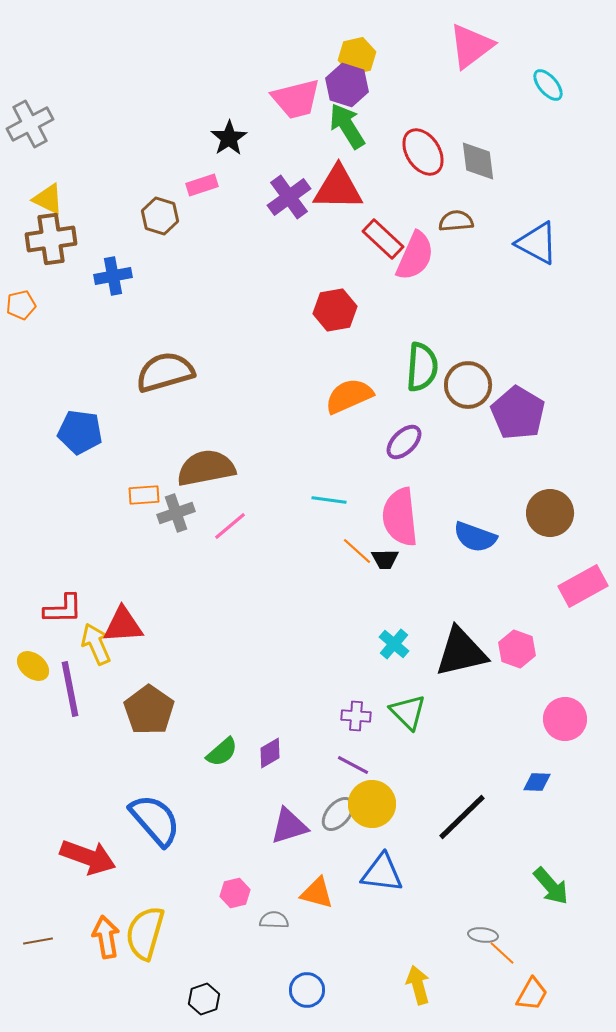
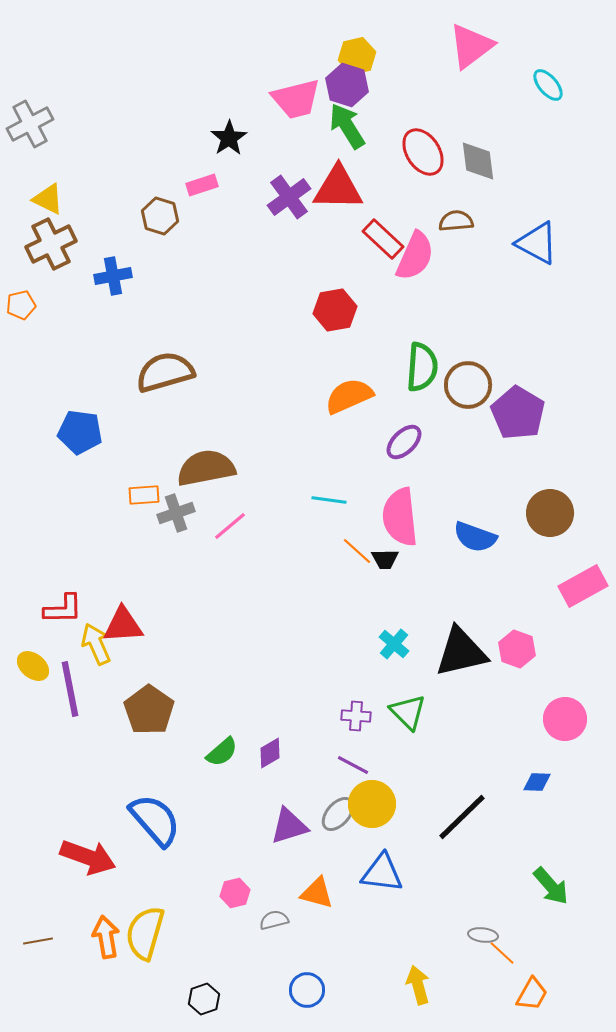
brown cross at (51, 239): moved 5 px down; rotated 18 degrees counterclockwise
gray semicircle at (274, 920): rotated 16 degrees counterclockwise
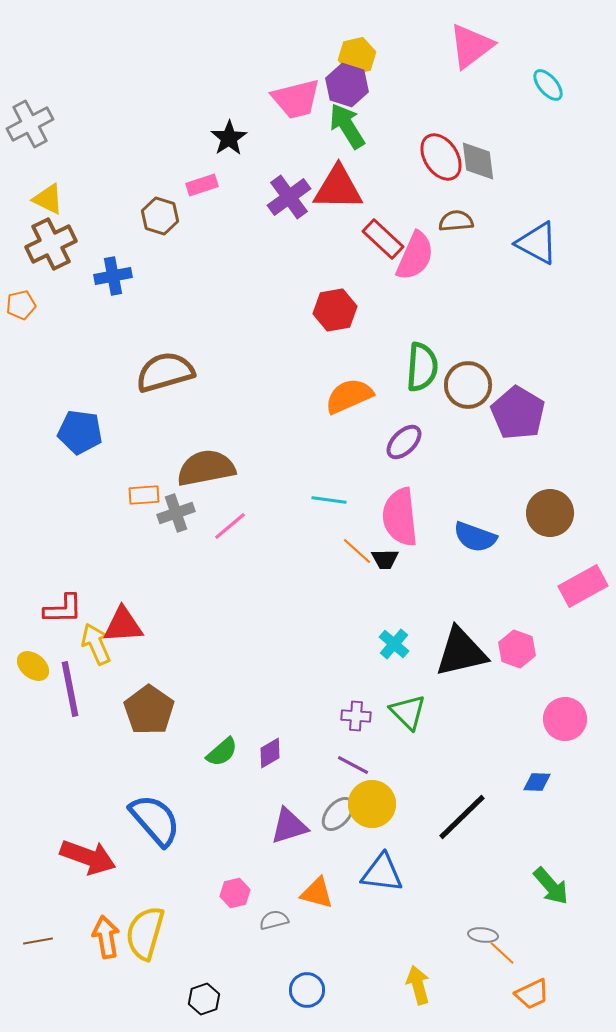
red ellipse at (423, 152): moved 18 px right, 5 px down
orange trapezoid at (532, 994): rotated 36 degrees clockwise
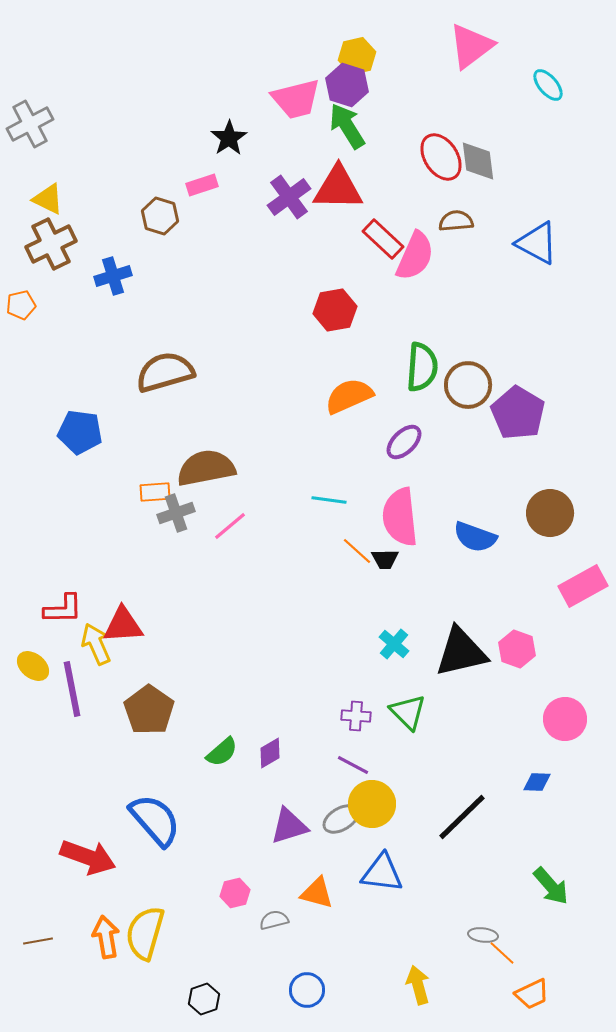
blue cross at (113, 276): rotated 6 degrees counterclockwise
orange rectangle at (144, 495): moved 11 px right, 3 px up
purple line at (70, 689): moved 2 px right
gray ellipse at (338, 814): moved 3 px right, 5 px down; rotated 18 degrees clockwise
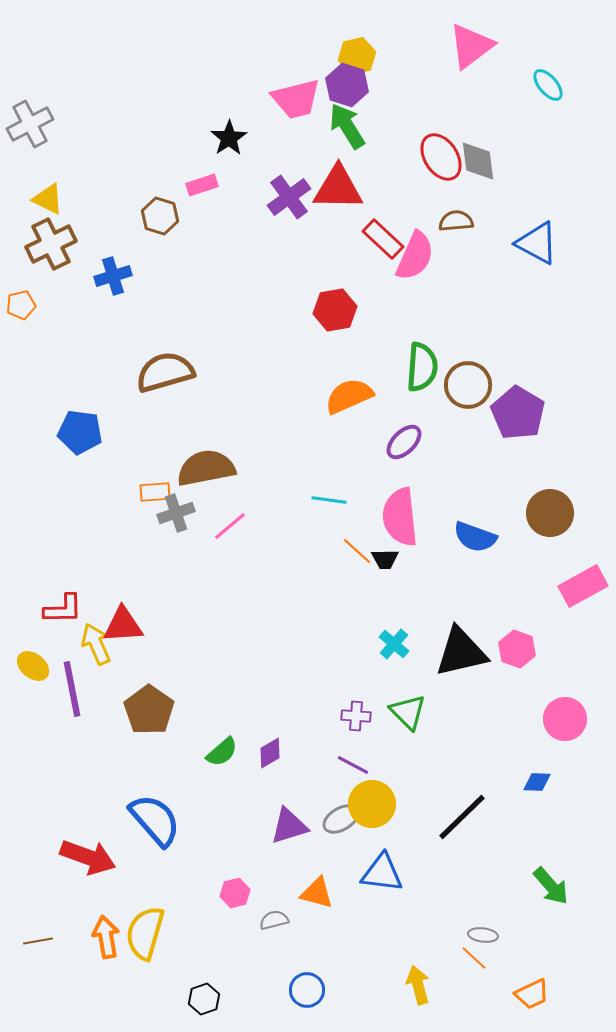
orange line at (502, 953): moved 28 px left, 5 px down
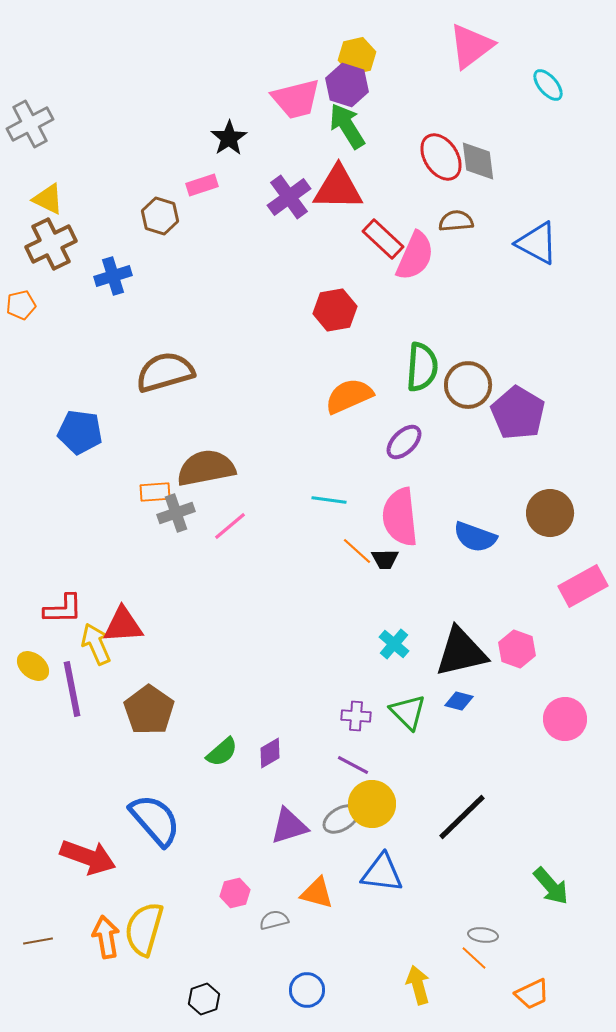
blue diamond at (537, 782): moved 78 px left, 81 px up; rotated 12 degrees clockwise
yellow semicircle at (145, 933): moved 1 px left, 4 px up
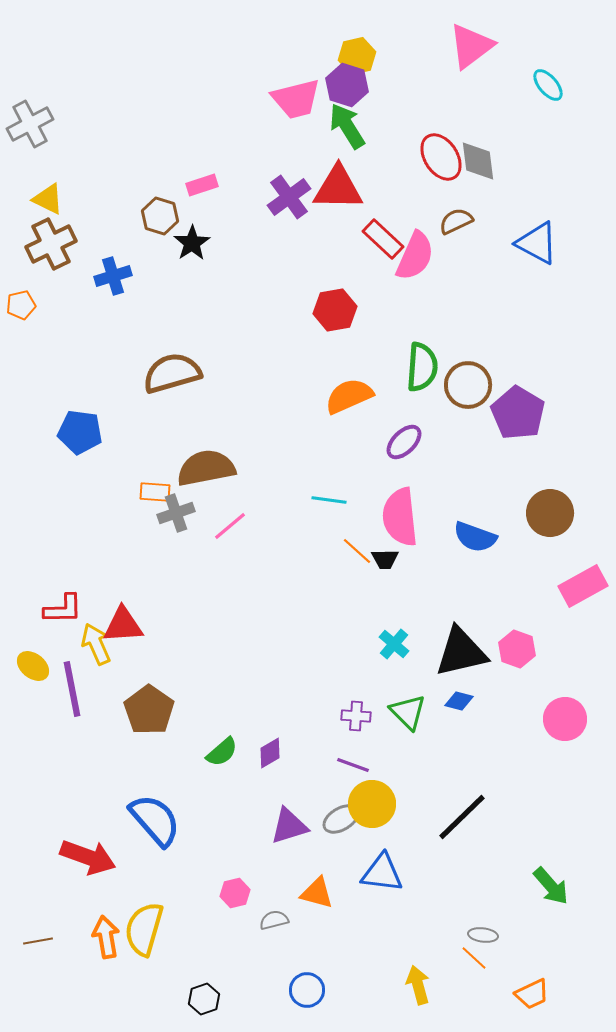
black star at (229, 138): moved 37 px left, 105 px down
brown semicircle at (456, 221): rotated 20 degrees counterclockwise
brown semicircle at (165, 372): moved 7 px right, 1 px down
orange rectangle at (155, 492): rotated 8 degrees clockwise
purple line at (353, 765): rotated 8 degrees counterclockwise
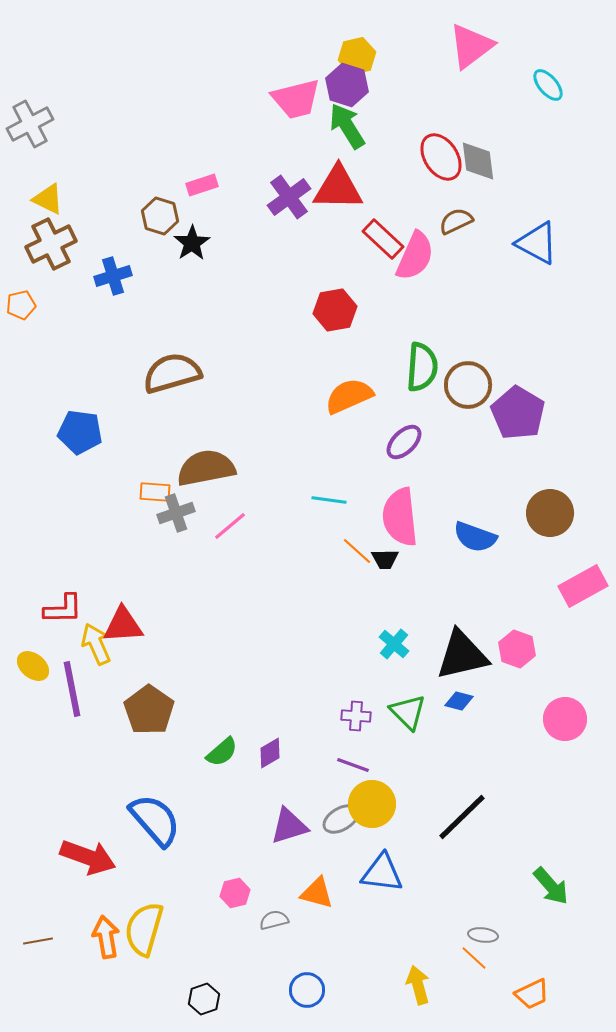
black triangle at (461, 652): moved 1 px right, 3 px down
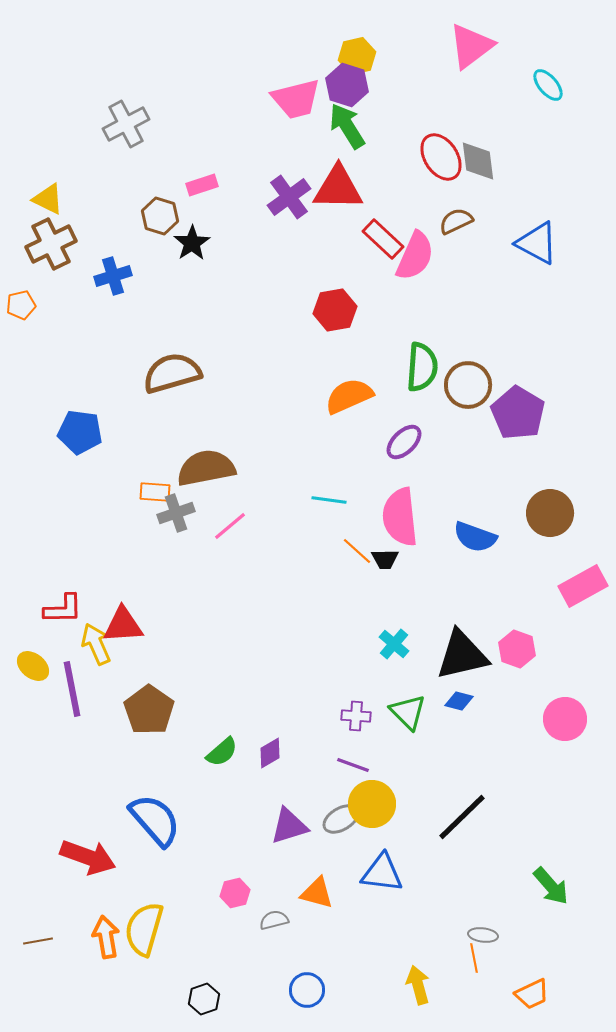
gray cross at (30, 124): moved 96 px right
orange line at (474, 958): rotated 36 degrees clockwise
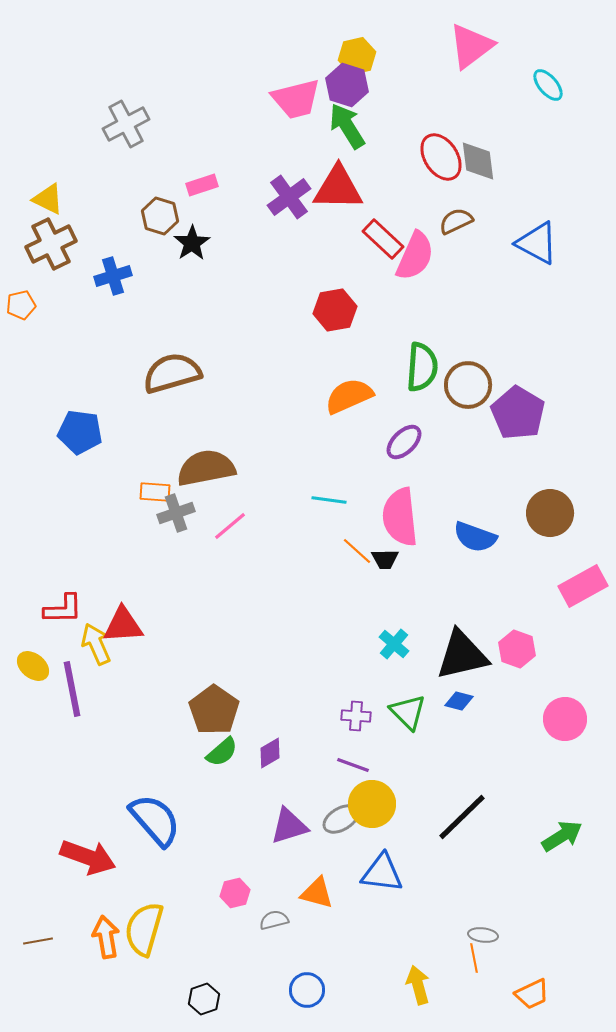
brown pentagon at (149, 710): moved 65 px right
green arrow at (551, 886): moved 11 px right, 50 px up; rotated 81 degrees counterclockwise
